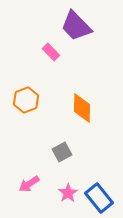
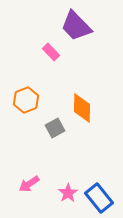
gray square: moved 7 px left, 24 px up
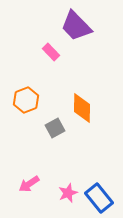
pink star: rotated 12 degrees clockwise
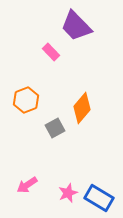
orange diamond: rotated 40 degrees clockwise
pink arrow: moved 2 px left, 1 px down
blue rectangle: rotated 20 degrees counterclockwise
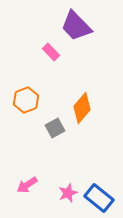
blue rectangle: rotated 8 degrees clockwise
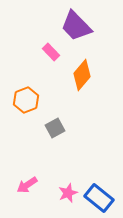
orange diamond: moved 33 px up
